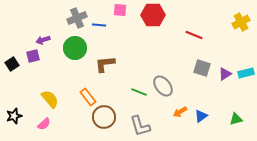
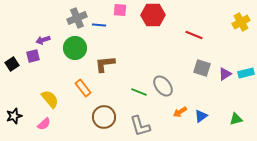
orange rectangle: moved 5 px left, 9 px up
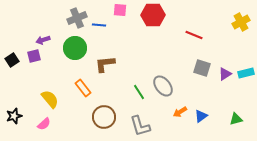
purple square: moved 1 px right
black square: moved 4 px up
green line: rotated 35 degrees clockwise
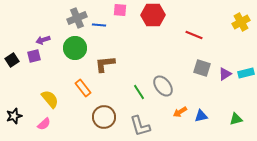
blue triangle: rotated 24 degrees clockwise
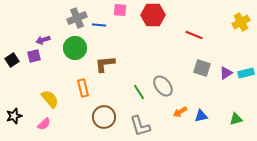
purple triangle: moved 1 px right, 1 px up
orange rectangle: rotated 24 degrees clockwise
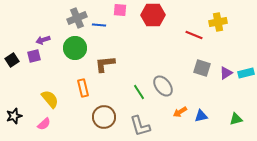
yellow cross: moved 23 px left; rotated 18 degrees clockwise
